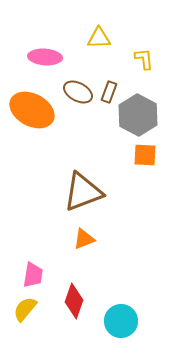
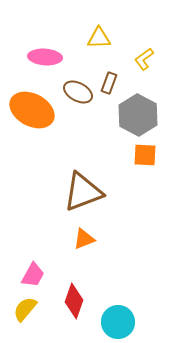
yellow L-shape: rotated 120 degrees counterclockwise
brown rectangle: moved 9 px up
pink trapezoid: rotated 20 degrees clockwise
cyan circle: moved 3 px left, 1 px down
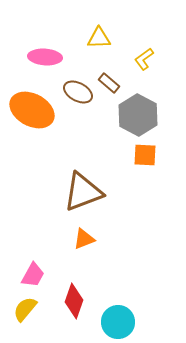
brown rectangle: rotated 70 degrees counterclockwise
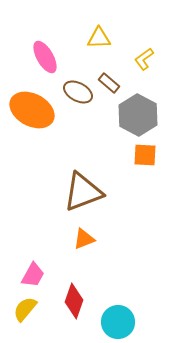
pink ellipse: rotated 56 degrees clockwise
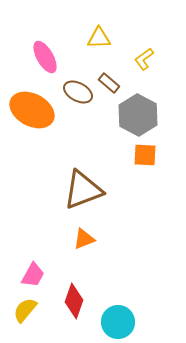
brown triangle: moved 2 px up
yellow semicircle: moved 1 px down
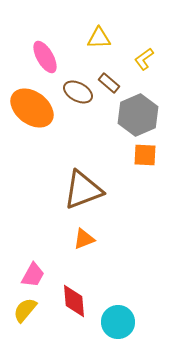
orange ellipse: moved 2 px up; rotated 9 degrees clockwise
gray hexagon: rotated 9 degrees clockwise
red diamond: rotated 24 degrees counterclockwise
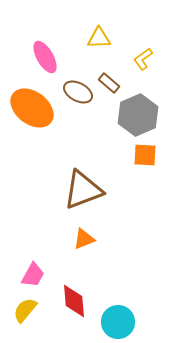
yellow L-shape: moved 1 px left
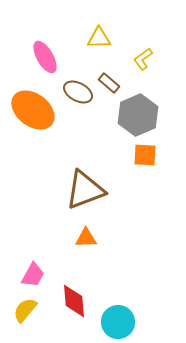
orange ellipse: moved 1 px right, 2 px down
brown triangle: moved 2 px right
orange triangle: moved 2 px right, 1 px up; rotated 20 degrees clockwise
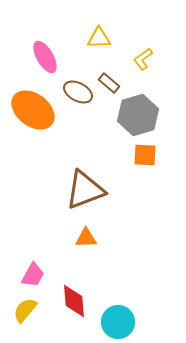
gray hexagon: rotated 6 degrees clockwise
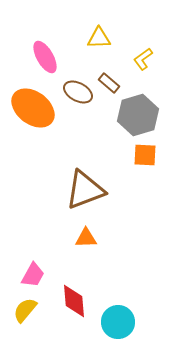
orange ellipse: moved 2 px up
